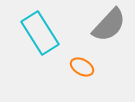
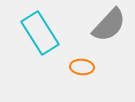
orange ellipse: rotated 25 degrees counterclockwise
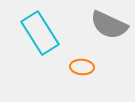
gray semicircle: rotated 72 degrees clockwise
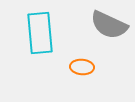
cyan rectangle: rotated 27 degrees clockwise
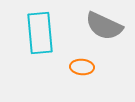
gray semicircle: moved 5 px left, 1 px down
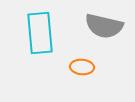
gray semicircle: rotated 12 degrees counterclockwise
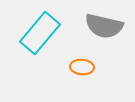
cyan rectangle: rotated 45 degrees clockwise
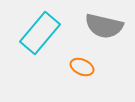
orange ellipse: rotated 20 degrees clockwise
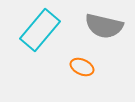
cyan rectangle: moved 3 px up
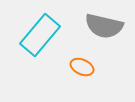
cyan rectangle: moved 5 px down
